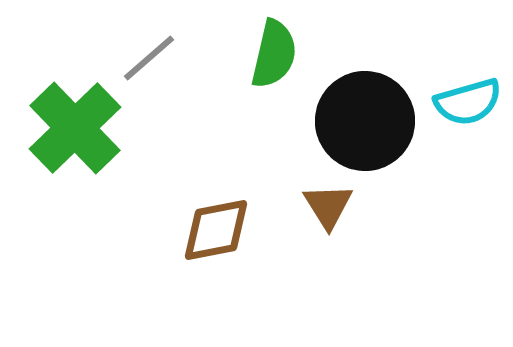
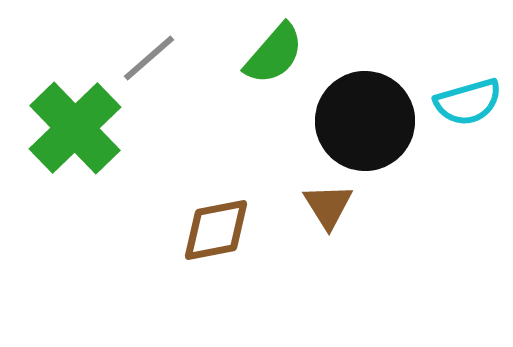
green semicircle: rotated 28 degrees clockwise
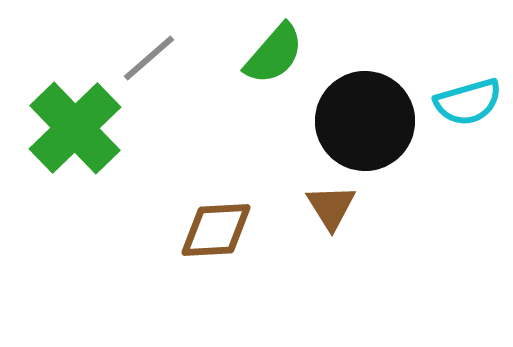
brown triangle: moved 3 px right, 1 px down
brown diamond: rotated 8 degrees clockwise
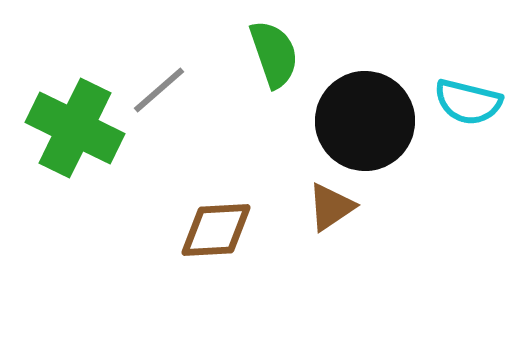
green semicircle: rotated 60 degrees counterclockwise
gray line: moved 10 px right, 32 px down
cyan semicircle: rotated 30 degrees clockwise
green cross: rotated 20 degrees counterclockwise
brown triangle: rotated 28 degrees clockwise
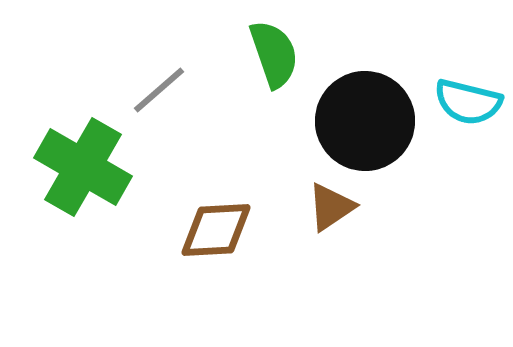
green cross: moved 8 px right, 39 px down; rotated 4 degrees clockwise
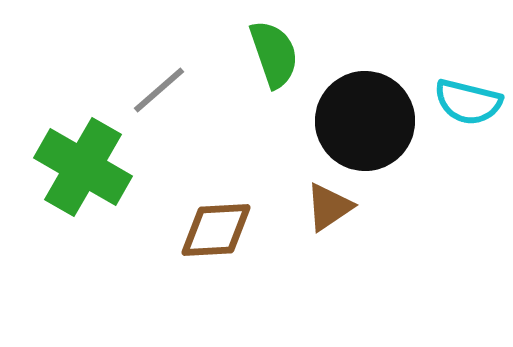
brown triangle: moved 2 px left
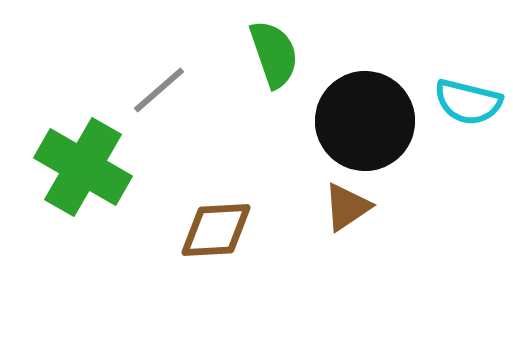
brown triangle: moved 18 px right
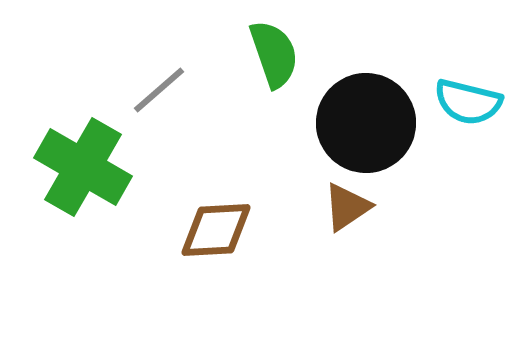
black circle: moved 1 px right, 2 px down
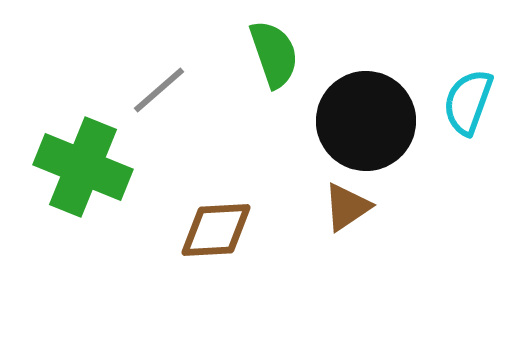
cyan semicircle: rotated 96 degrees clockwise
black circle: moved 2 px up
green cross: rotated 8 degrees counterclockwise
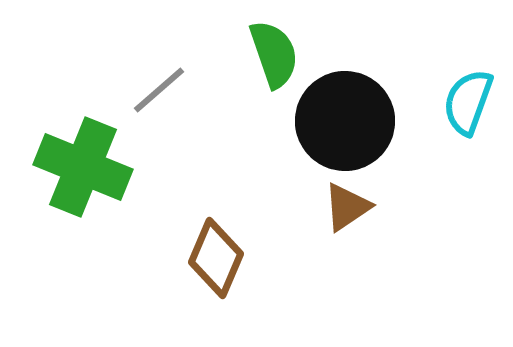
black circle: moved 21 px left
brown diamond: moved 28 px down; rotated 64 degrees counterclockwise
